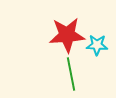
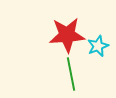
cyan star: moved 1 px right, 1 px down; rotated 25 degrees counterclockwise
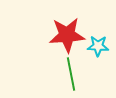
cyan star: rotated 25 degrees clockwise
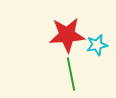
cyan star: moved 1 px left, 1 px up; rotated 15 degrees counterclockwise
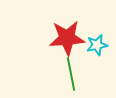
red star: moved 3 px down
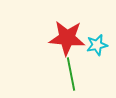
red star: rotated 9 degrees clockwise
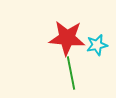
green line: moved 1 px up
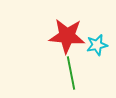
red star: moved 2 px up
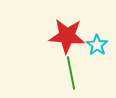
cyan star: rotated 25 degrees counterclockwise
